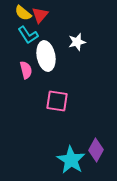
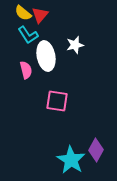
white star: moved 2 px left, 3 px down
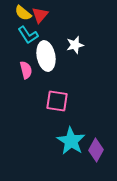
cyan star: moved 19 px up
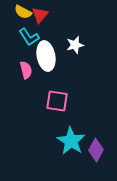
yellow semicircle: moved 1 px up; rotated 12 degrees counterclockwise
cyan L-shape: moved 1 px right, 2 px down
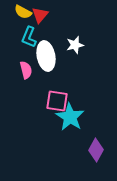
cyan L-shape: rotated 55 degrees clockwise
cyan star: moved 1 px left, 24 px up
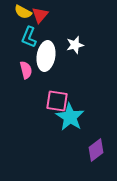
white ellipse: rotated 20 degrees clockwise
purple diamond: rotated 25 degrees clockwise
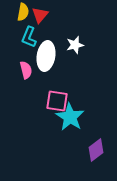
yellow semicircle: rotated 108 degrees counterclockwise
